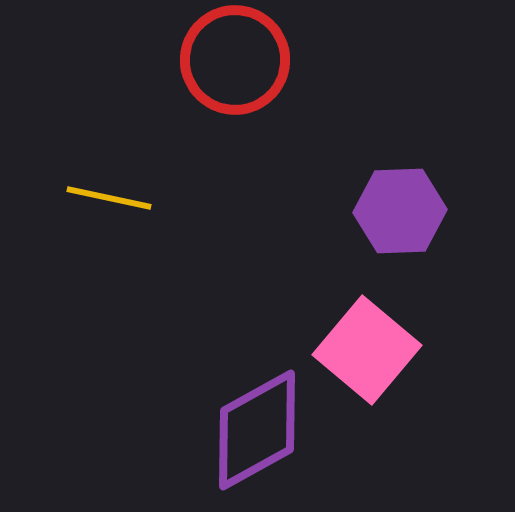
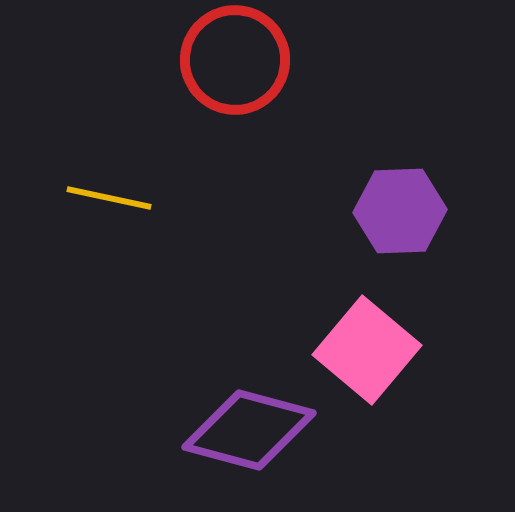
purple diamond: moved 8 px left; rotated 44 degrees clockwise
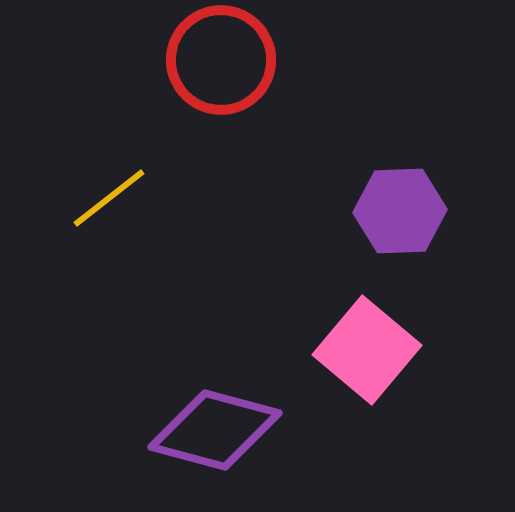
red circle: moved 14 px left
yellow line: rotated 50 degrees counterclockwise
purple diamond: moved 34 px left
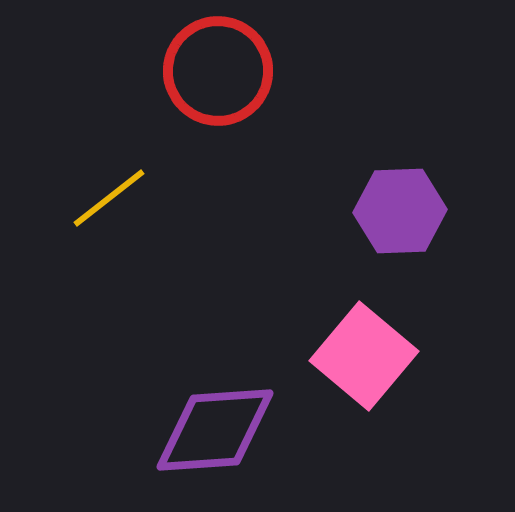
red circle: moved 3 px left, 11 px down
pink square: moved 3 px left, 6 px down
purple diamond: rotated 19 degrees counterclockwise
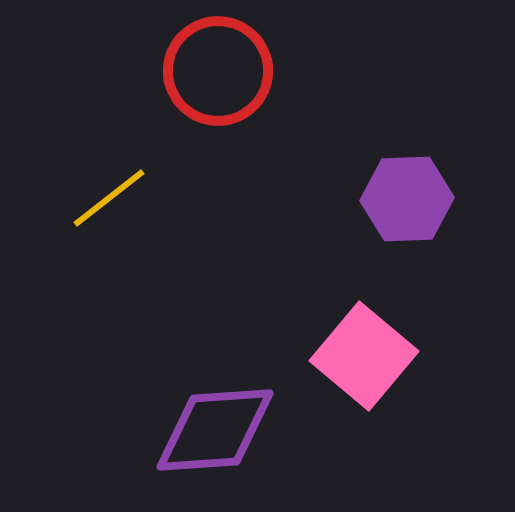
purple hexagon: moved 7 px right, 12 px up
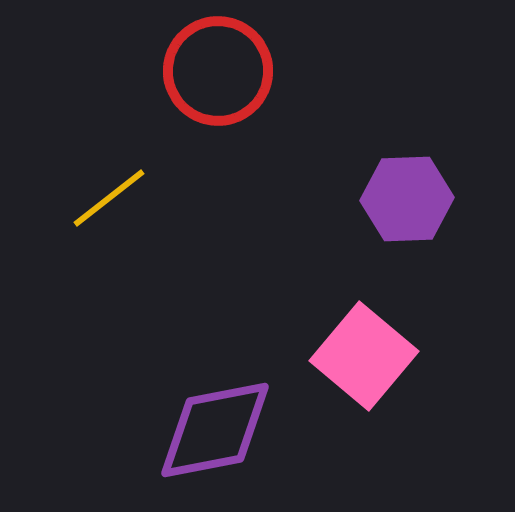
purple diamond: rotated 7 degrees counterclockwise
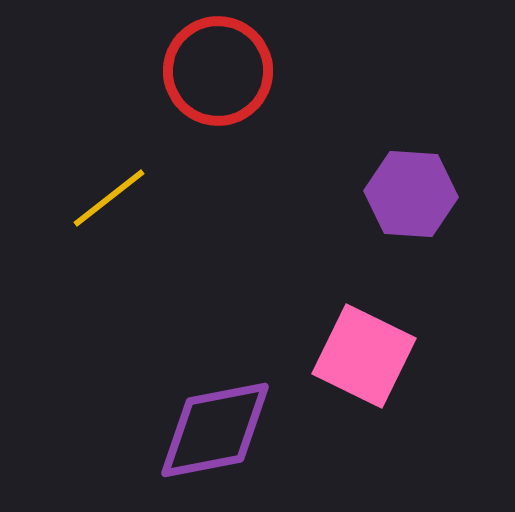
purple hexagon: moved 4 px right, 5 px up; rotated 6 degrees clockwise
pink square: rotated 14 degrees counterclockwise
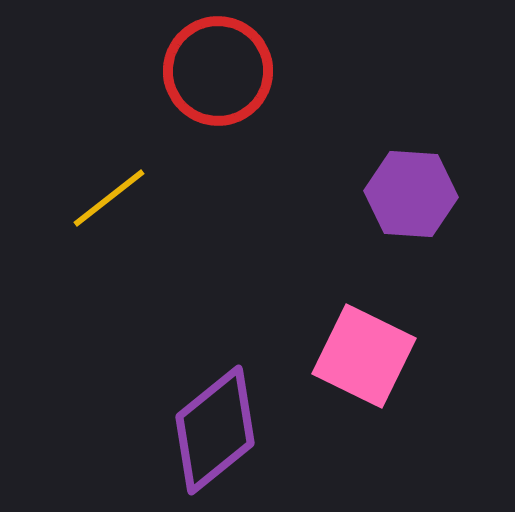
purple diamond: rotated 28 degrees counterclockwise
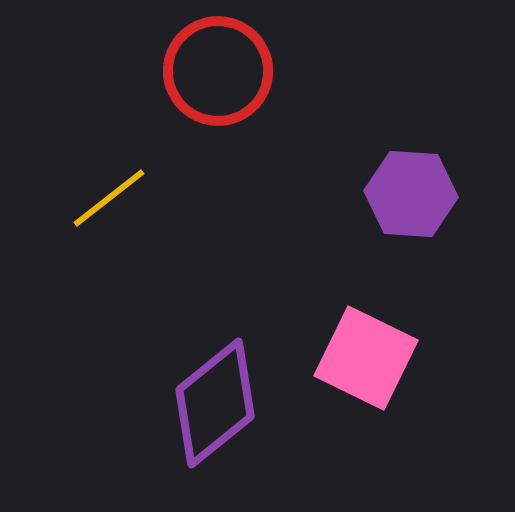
pink square: moved 2 px right, 2 px down
purple diamond: moved 27 px up
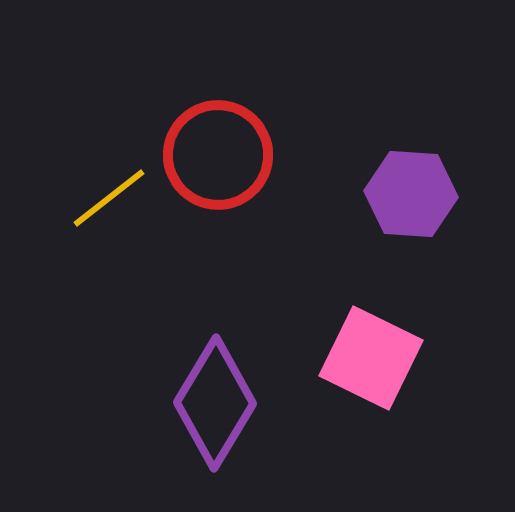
red circle: moved 84 px down
pink square: moved 5 px right
purple diamond: rotated 20 degrees counterclockwise
